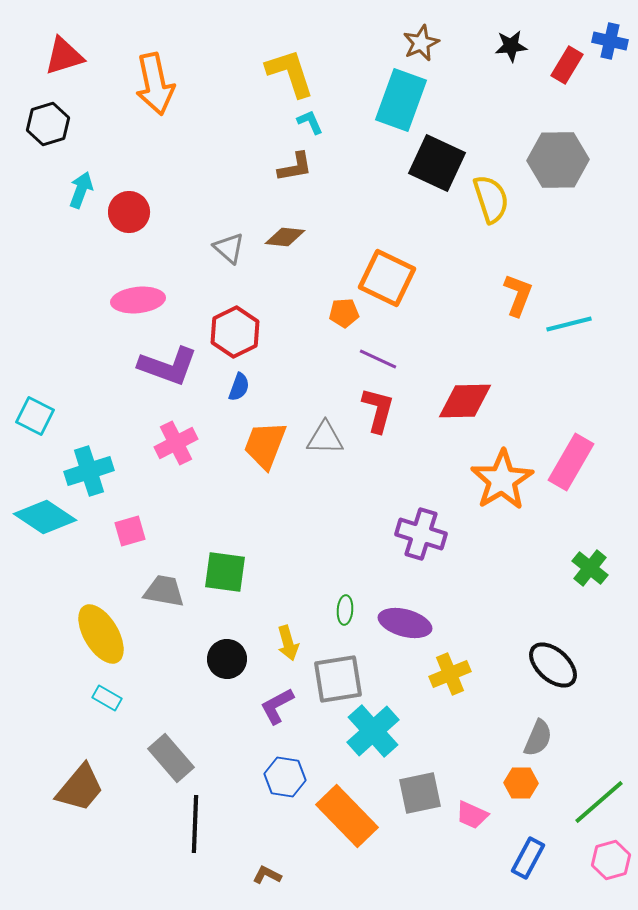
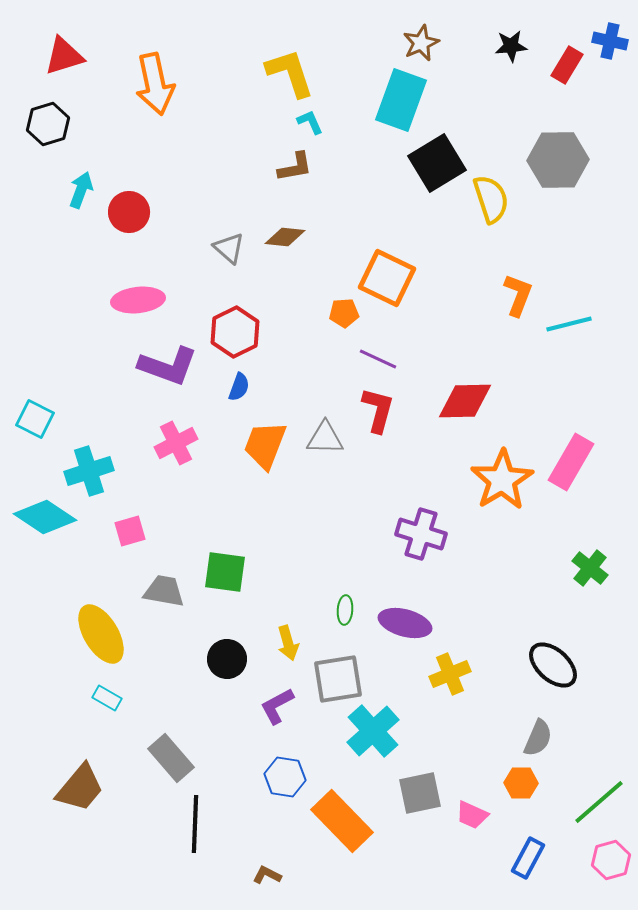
black square at (437, 163): rotated 34 degrees clockwise
cyan square at (35, 416): moved 3 px down
orange rectangle at (347, 816): moved 5 px left, 5 px down
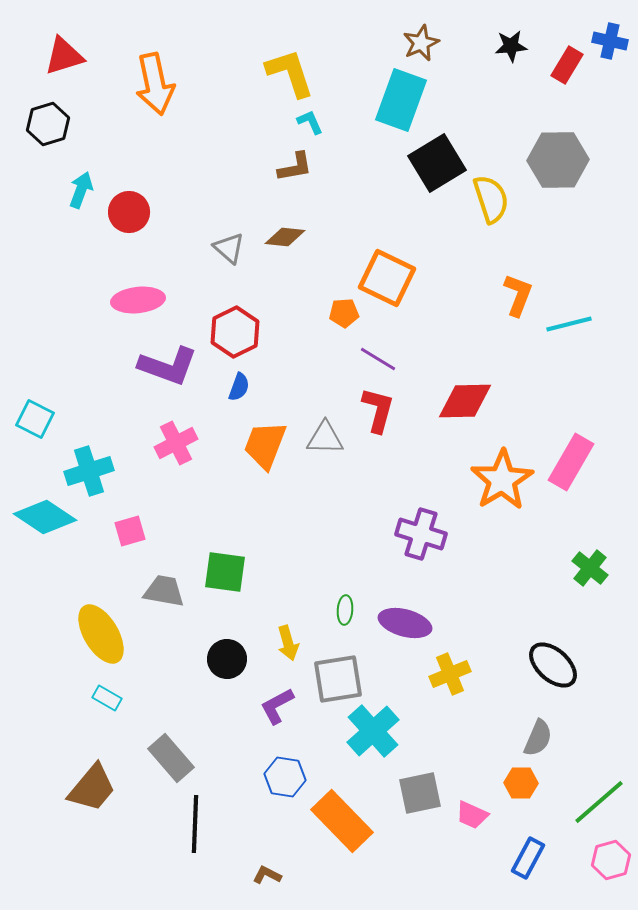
purple line at (378, 359): rotated 6 degrees clockwise
brown trapezoid at (80, 788): moved 12 px right
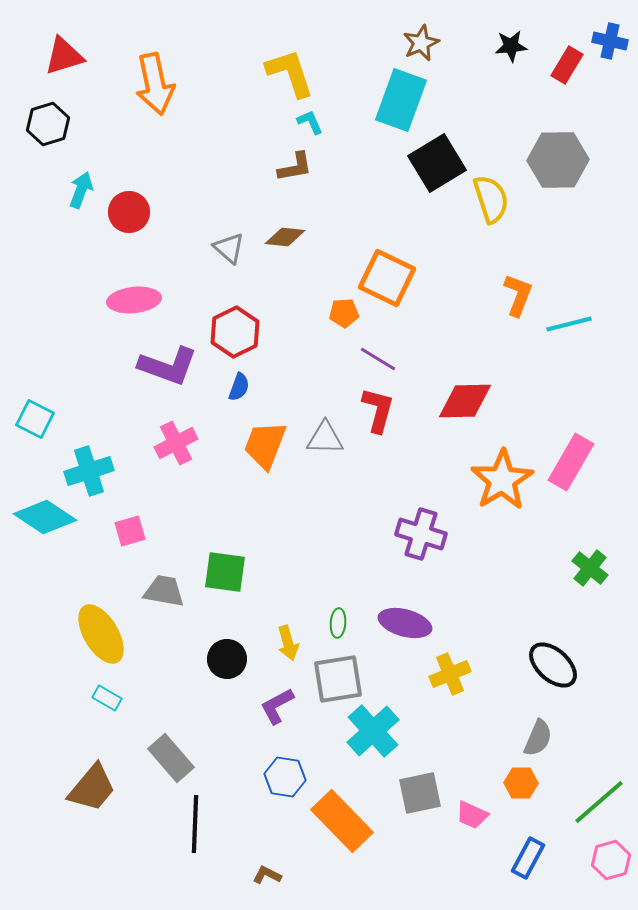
pink ellipse at (138, 300): moved 4 px left
green ellipse at (345, 610): moved 7 px left, 13 px down
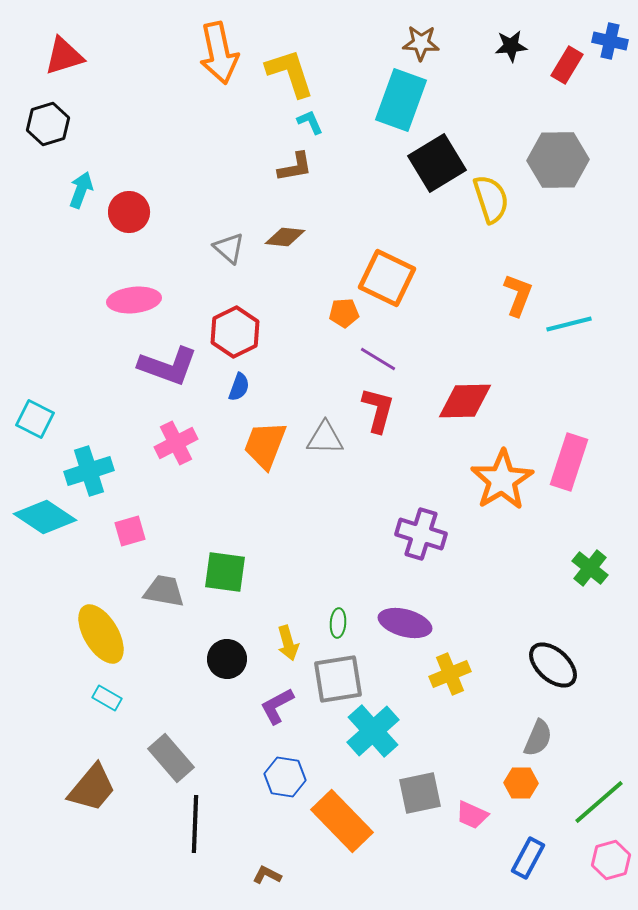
brown star at (421, 43): rotated 27 degrees clockwise
orange arrow at (155, 84): moved 64 px right, 31 px up
pink rectangle at (571, 462): moved 2 px left; rotated 12 degrees counterclockwise
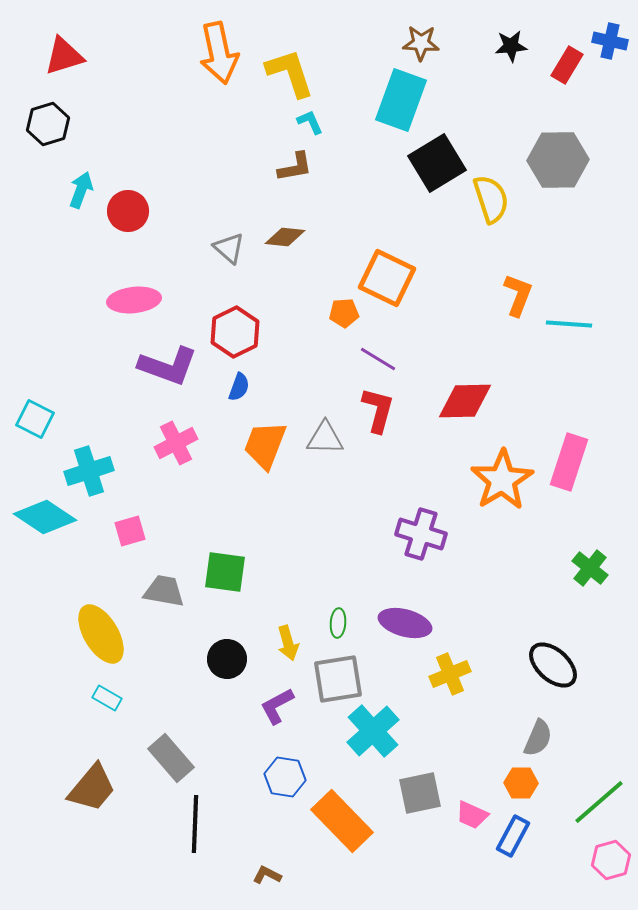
red circle at (129, 212): moved 1 px left, 1 px up
cyan line at (569, 324): rotated 18 degrees clockwise
blue rectangle at (528, 858): moved 15 px left, 22 px up
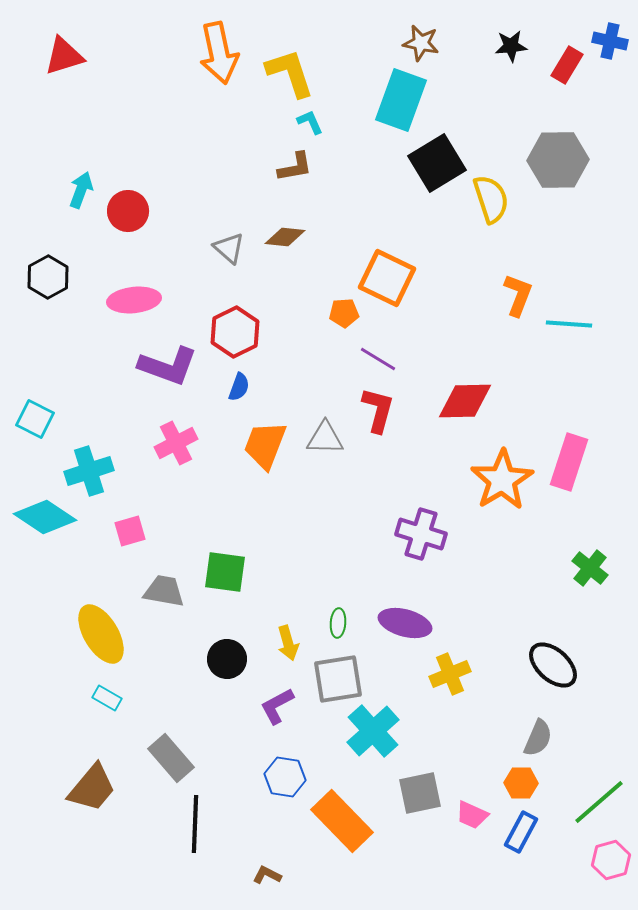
brown star at (421, 43): rotated 9 degrees clockwise
black hexagon at (48, 124): moved 153 px down; rotated 12 degrees counterclockwise
blue rectangle at (513, 836): moved 8 px right, 4 px up
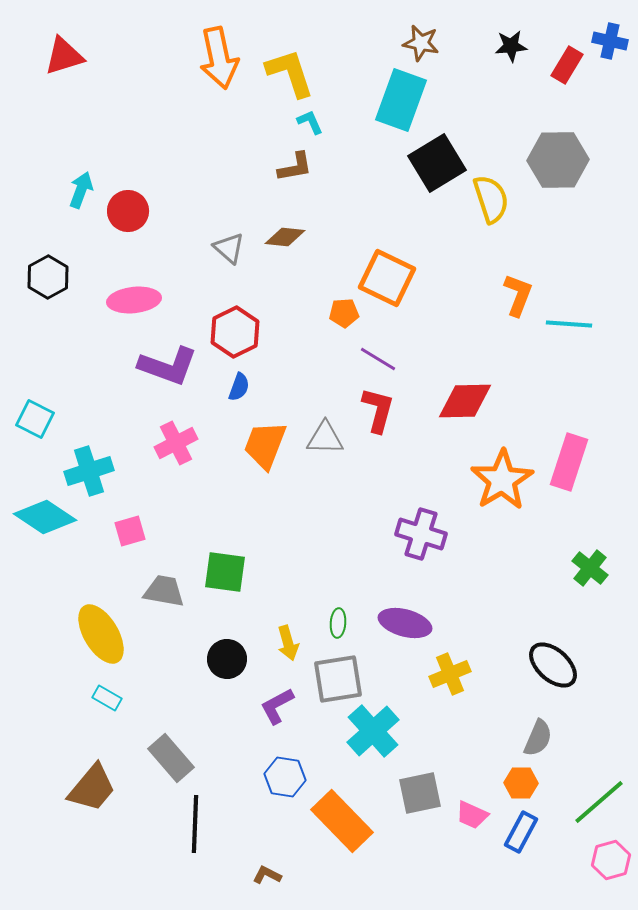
orange arrow at (219, 53): moved 5 px down
